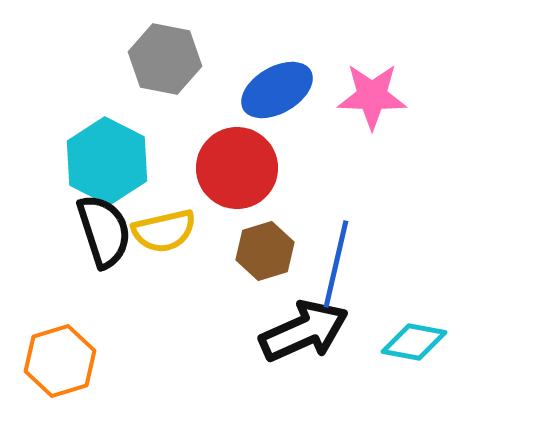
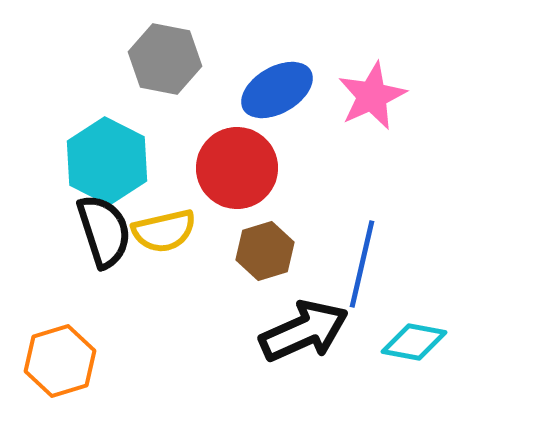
pink star: rotated 26 degrees counterclockwise
blue line: moved 26 px right
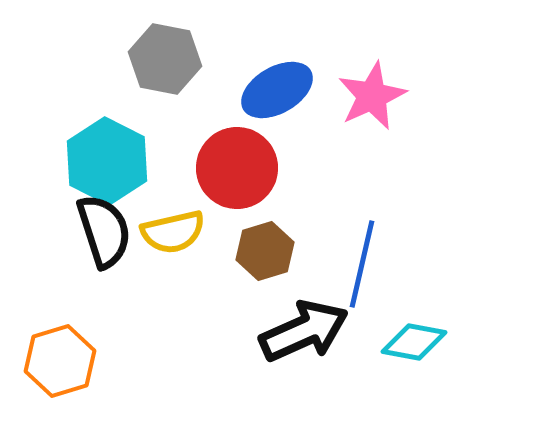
yellow semicircle: moved 9 px right, 1 px down
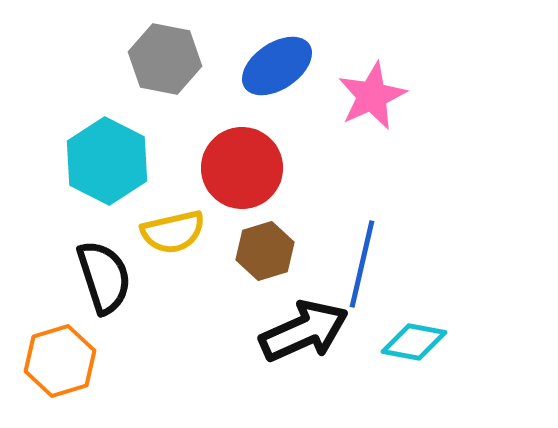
blue ellipse: moved 24 px up; rotated 4 degrees counterclockwise
red circle: moved 5 px right
black semicircle: moved 46 px down
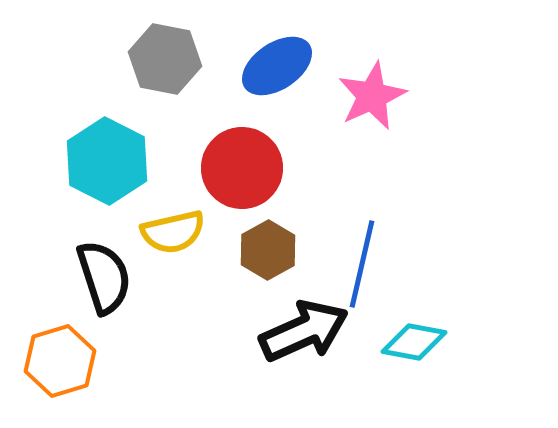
brown hexagon: moved 3 px right, 1 px up; rotated 12 degrees counterclockwise
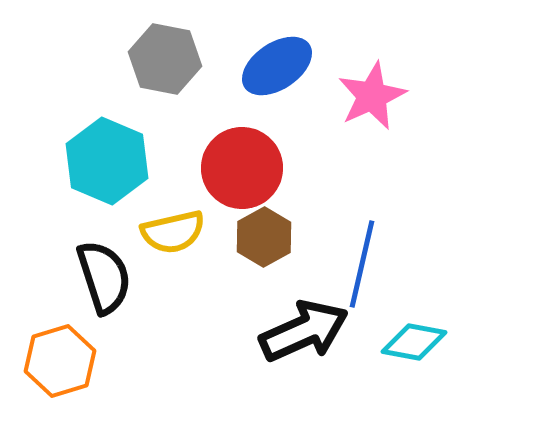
cyan hexagon: rotated 4 degrees counterclockwise
brown hexagon: moved 4 px left, 13 px up
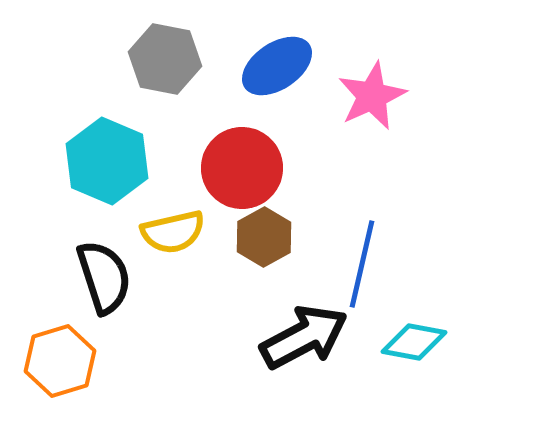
black arrow: moved 6 px down; rotated 4 degrees counterclockwise
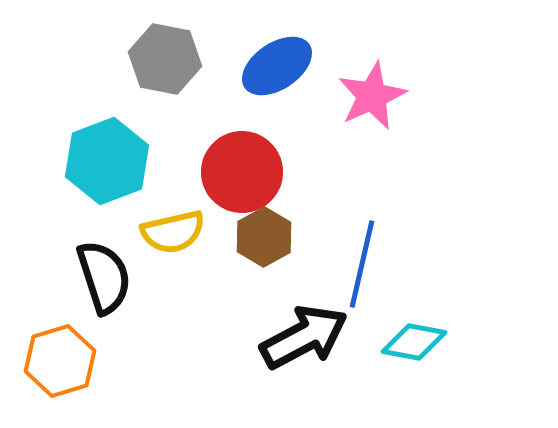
cyan hexagon: rotated 16 degrees clockwise
red circle: moved 4 px down
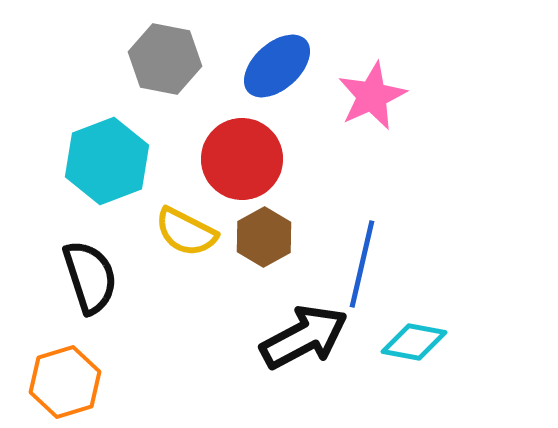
blue ellipse: rotated 8 degrees counterclockwise
red circle: moved 13 px up
yellow semicircle: moved 13 px right; rotated 40 degrees clockwise
black semicircle: moved 14 px left
orange hexagon: moved 5 px right, 21 px down
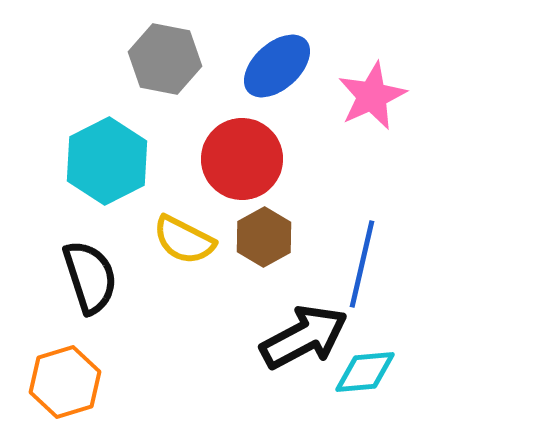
cyan hexagon: rotated 6 degrees counterclockwise
yellow semicircle: moved 2 px left, 8 px down
cyan diamond: moved 49 px left, 30 px down; rotated 16 degrees counterclockwise
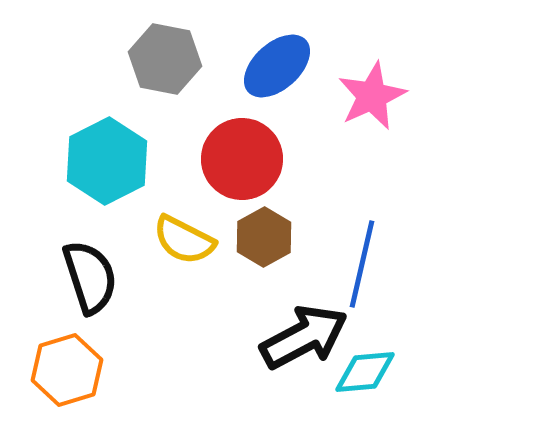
orange hexagon: moved 2 px right, 12 px up
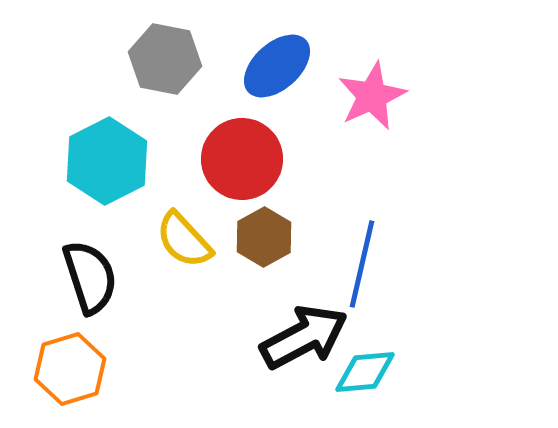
yellow semicircle: rotated 20 degrees clockwise
orange hexagon: moved 3 px right, 1 px up
